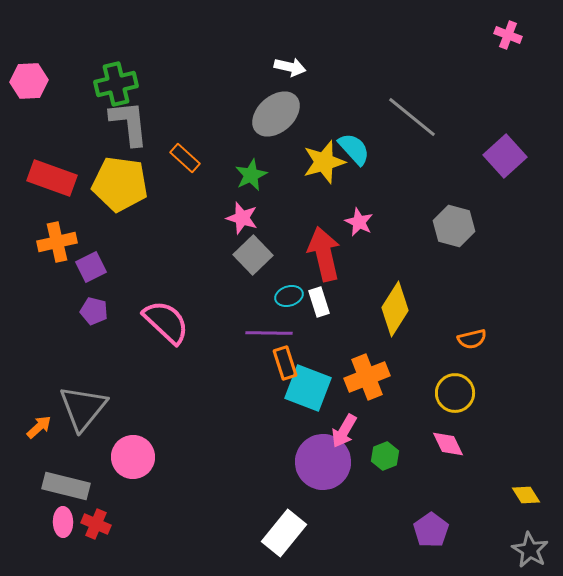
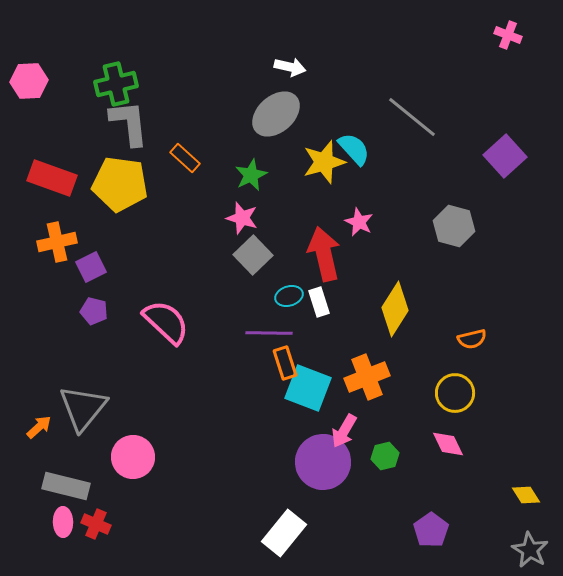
green hexagon at (385, 456): rotated 8 degrees clockwise
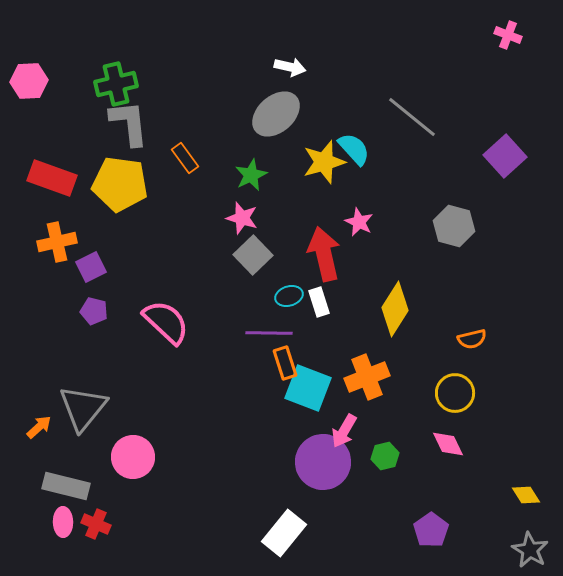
orange rectangle at (185, 158): rotated 12 degrees clockwise
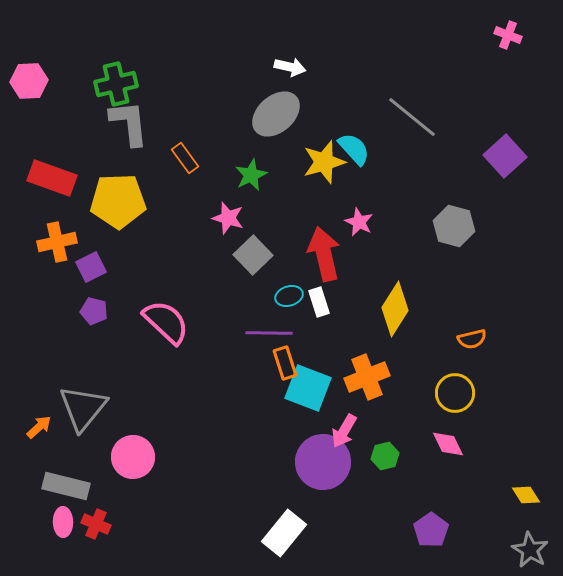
yellow pentagon at (120, 184): moved 2 px left, 17 px down; rotated 10 degrees counterclockwise
pink star at (242, 218): moved 14 px left
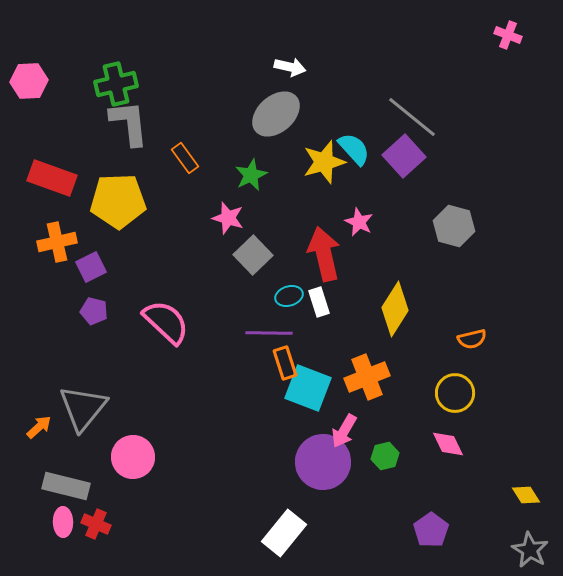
purple square at (505, 156): moved 101 px left
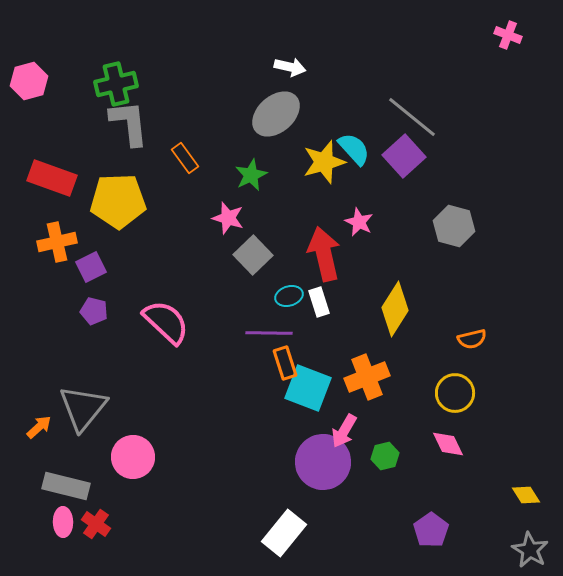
pink hexagon at (29, 81): rotated 12 degrees counterclockwise
red cross at (96, 524): rotated 12 degrees clockwise
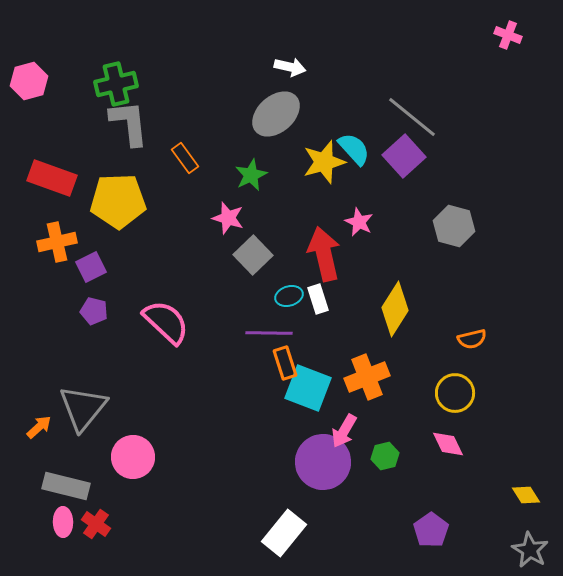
white rectangle at (319, 302): moved 1 px left, 3 px up
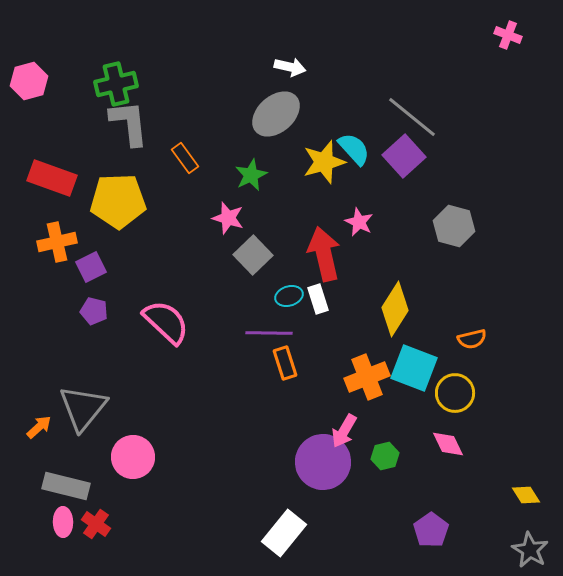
cyan square at (308, 388): moved 106 px right, 20 px up
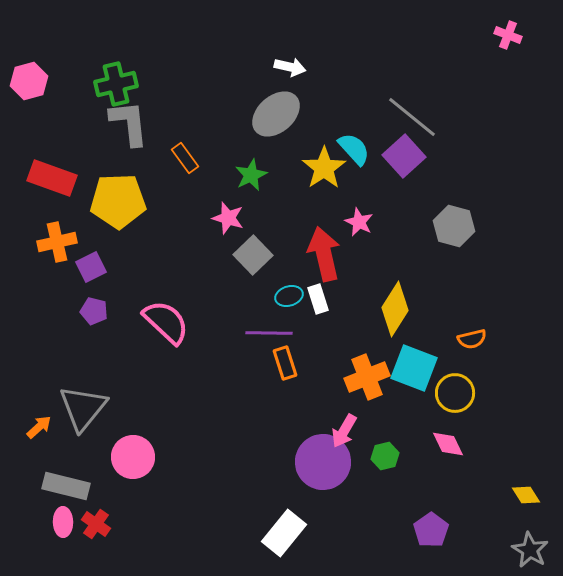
yellow star at (324, 162): moved 6 px down; rotated 18 degrees counterclockwise
